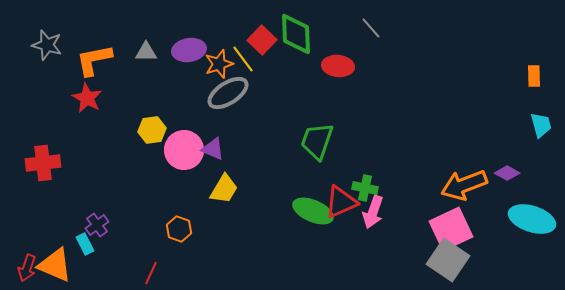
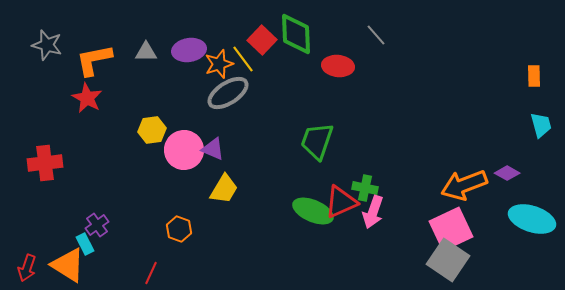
gray line: moved 5 px right, 7 px down
red cross: moved 2 px right
orange triangle: moved 13 px right; rotated 9 degrees clockwise
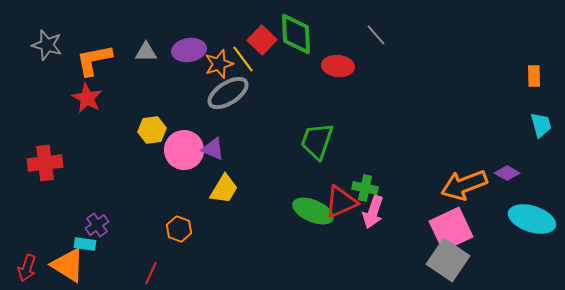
cyan rectangle: rotated 55 degrees counterclockwise
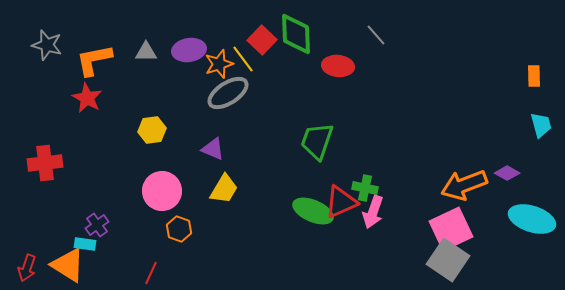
pink circle: moved 22 px left, 41 px down
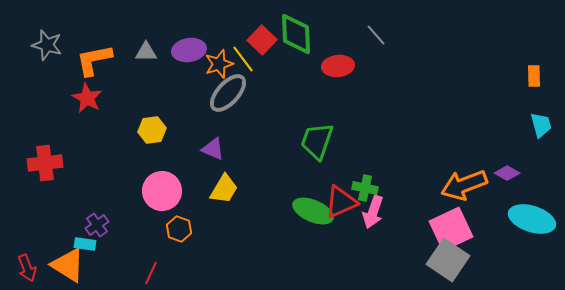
red ellipse: rotated 12 degrees counterclockwise
gray ellipse: rotated 15 degrees counterclockwise
red arrow: rotated 40 degrees counterclockwise
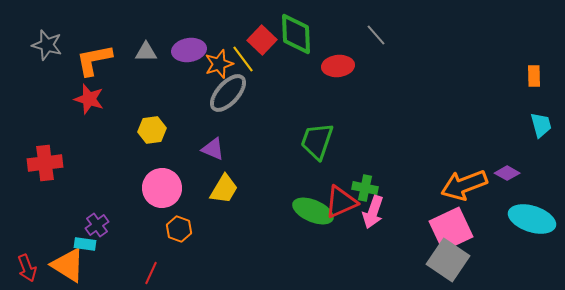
red star: moved 2 px right, 1 px down; rotated 12 degrees counterclockwise
pink circle: moved 3 px up
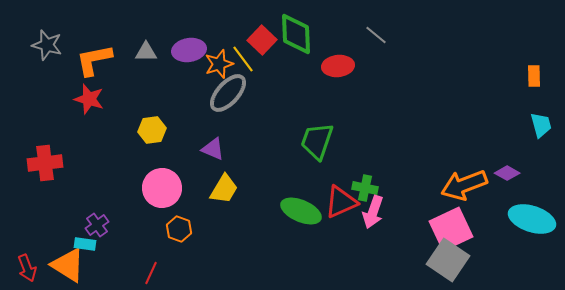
gray line: rotated 10 degrees counterclockwise
green ellipse: moved 12 px left
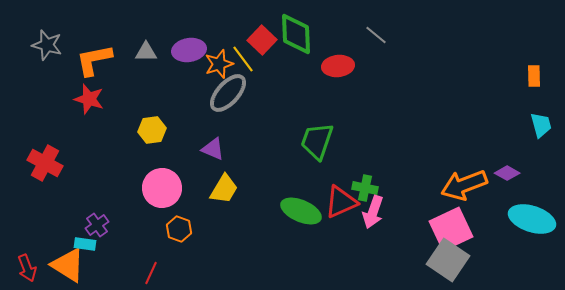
red cross: rotated 36 degrees clockwise
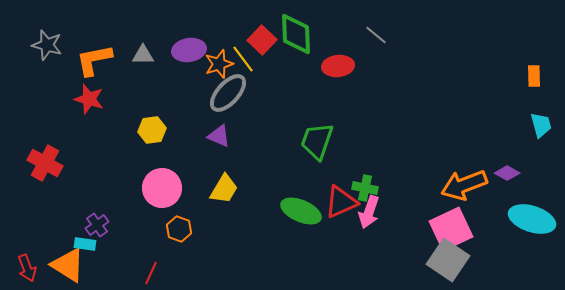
gray triangle: moved 3 px left, 3 px down
purple triangle: moved 6 px right, 13 px up
pink arrow: moved 4 px left
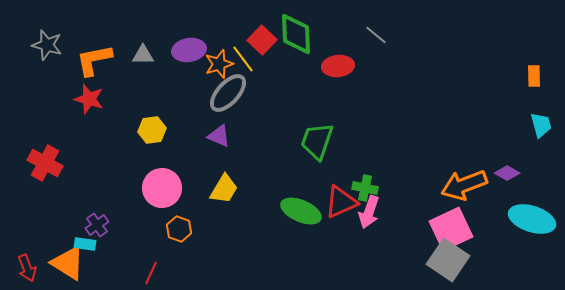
orange triangle: moved 2 px up
